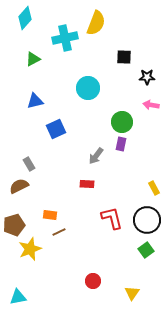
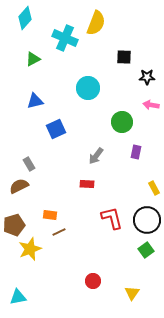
cyan cross: rotated 35 degrees clockwise
purple rectangle: moved 15 px right, 8 px down
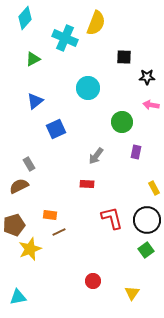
blue triangle: rotated 24 degrees counterclockwise
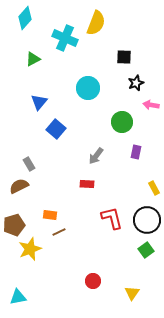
black star: moved 11 px left, 6 px down; rotated 21 degrees counterclockwise
blue triangle: moved 4 px right, 1 px down; rotated 12 degrees counterclockwise
blue square: rotated 24 degrees counterclockwise
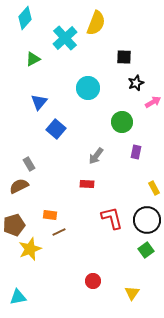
cyan cross: rotated 25 degrees clockwise
pink arrow: moved 2 px right, 3 px up; rotated 140 degrees clockwise
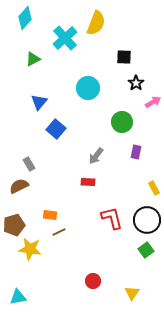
black star: rotated 14 degrees counterclockwise
red rectangle: moved 1 px right, 2 px up
yellow star: rotated 30 degrees clockwise
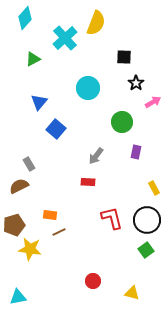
yellow triangle: rotated 49 degrees counterclockwise
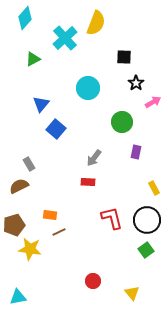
blue triangle: moved 2 px right, 2 px down
gray arrow: moved 2 px left, 2 px down
yellow triangle: rotated 35 degrees clockwise
